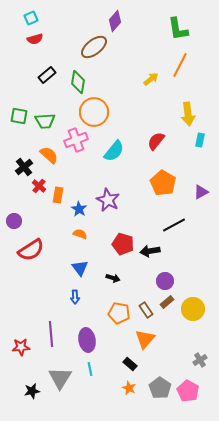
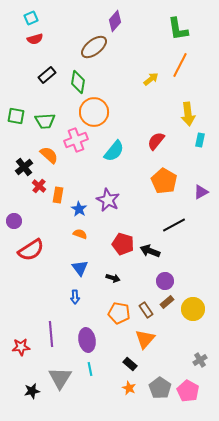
green square at (19, 116): moved 3 px left
orange pentagon at (163, 183): moved 1 px right, 2 px up
black arrow at (150, 251): rotated 30 degrees clockwise
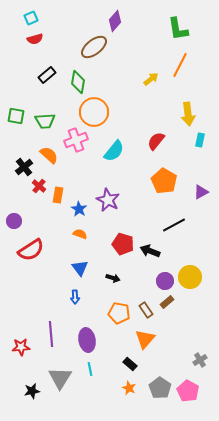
yellow circle at (193, 309): moved 3 px left, 32 px up
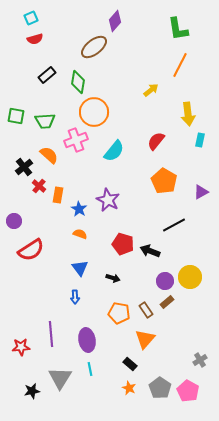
yellow arrow at (151, 79): moved 11 px down
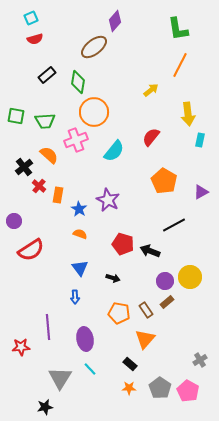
red semicircle at (156, 141): moved 5 px left, 4 px up
purple line at (51, 334): moved 3 px left, 7 px up
purple ellipse at (87, 340): moved 2 px left, 1 px up
cyan line at (90, 369): rotated 32 degrees counterclockwise
orange star at (129, 388): rotated 24 degrees counterclockwise
black star at (32, 391): moved 13 px right, 16 px down
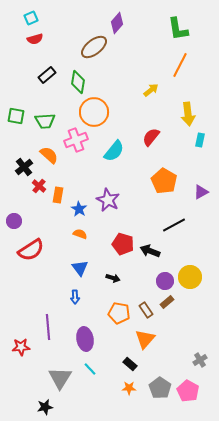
purple diamond at (115, 21): moved 2 px right, 2 px down
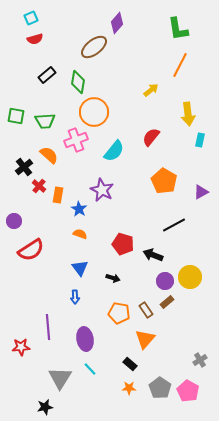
purple star at (108, 200): moved 6 px left, 10 px up
black arrow at (150, 251): moved 3 px right, 4 px down
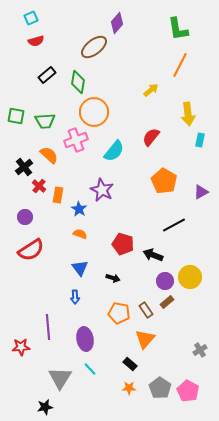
red semicircle at (35, 39): moved 1 px right, 2 px down
purple circle at (14, 221): moved 11 px right, 4 px up
gray cross at (200, 360): moved 10 px up
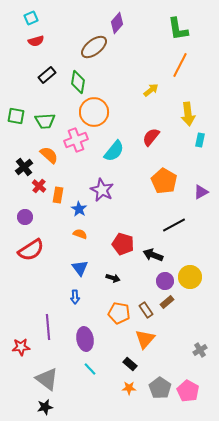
gray triangle at (60, 378): moved 13 px left, 1 px down; rotated 25 degrees counterclockwise
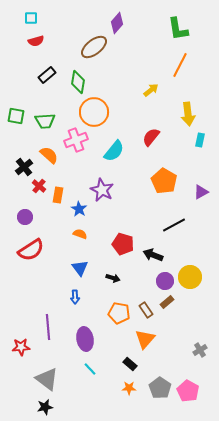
cyan square at (31, 18): rotated 24 degrees clockwise
